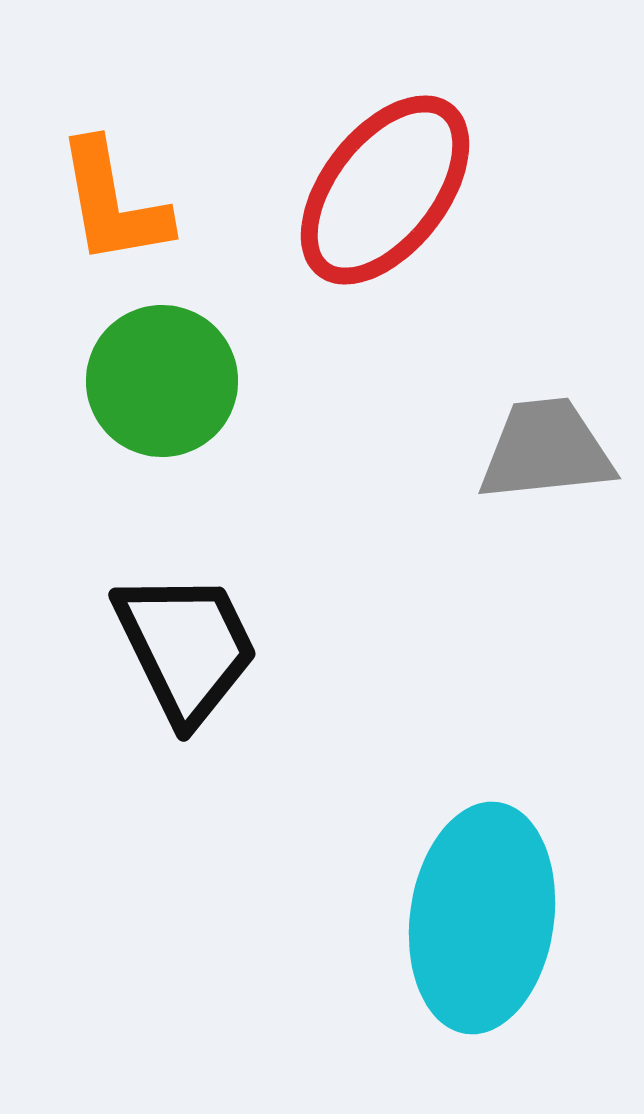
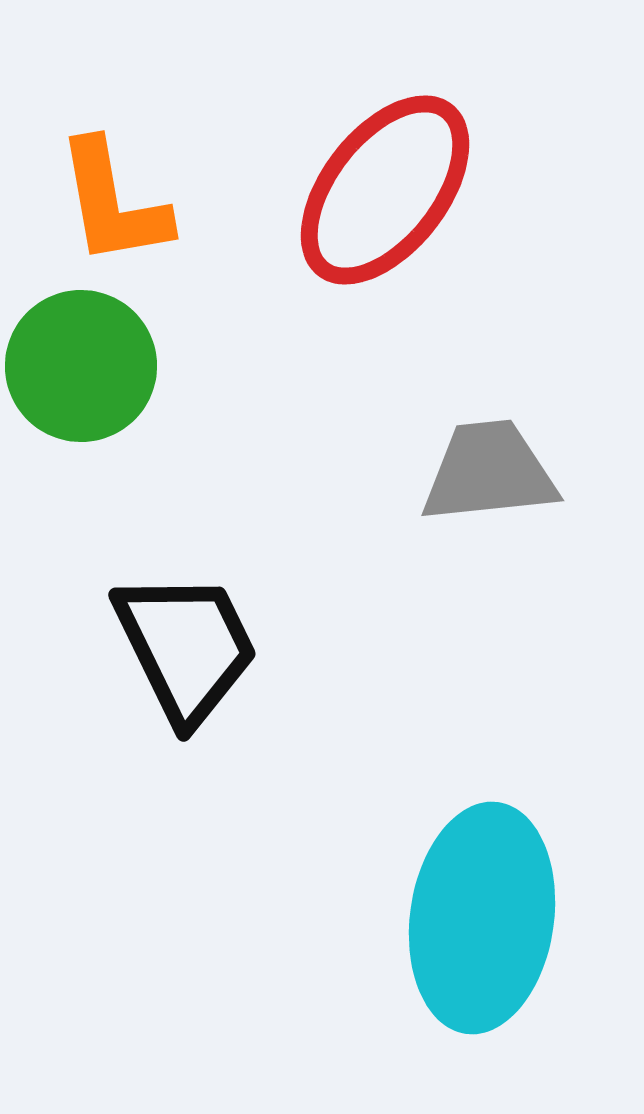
green circle: moved 81 px left, 15 px up
gray trapezoid: moved 57 px left, 22 px down
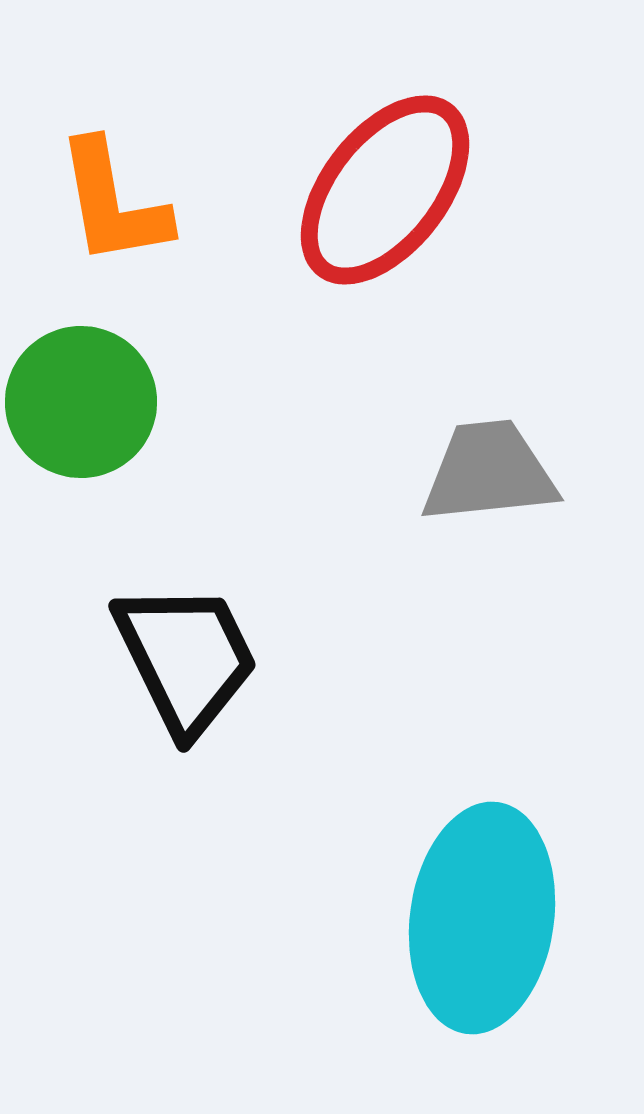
green circle: moved 36 px down
black trapezoid: moved 11 px down
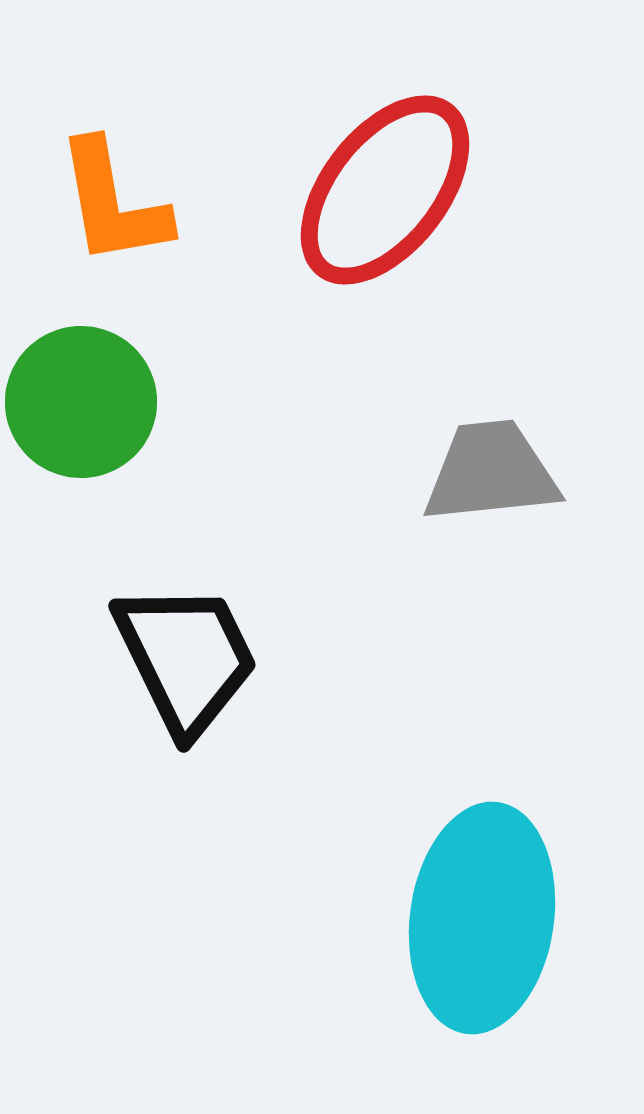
gray trapezoid: moved 2 px right
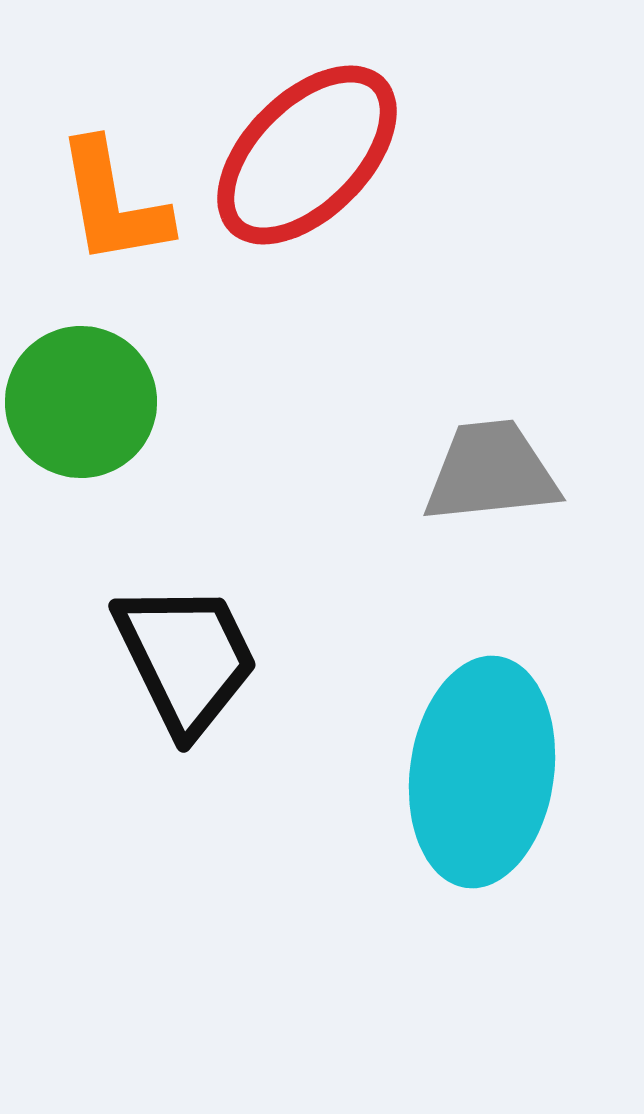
red ellipse: moved 78 px left, 35 px up; rotated 7 degrees clockwise
cyan ellipse: moved 146 px up
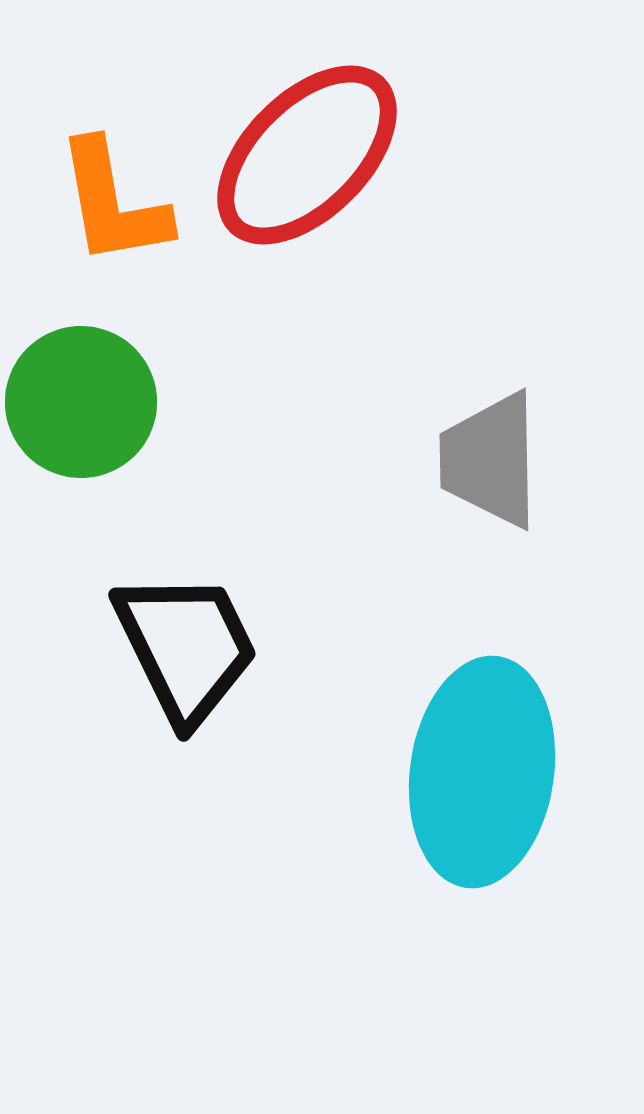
gray trapezoid: moved 1 px left, 12 px up; rotated 85 degrees counterclockwise
black trapezoid: moved 11 px up
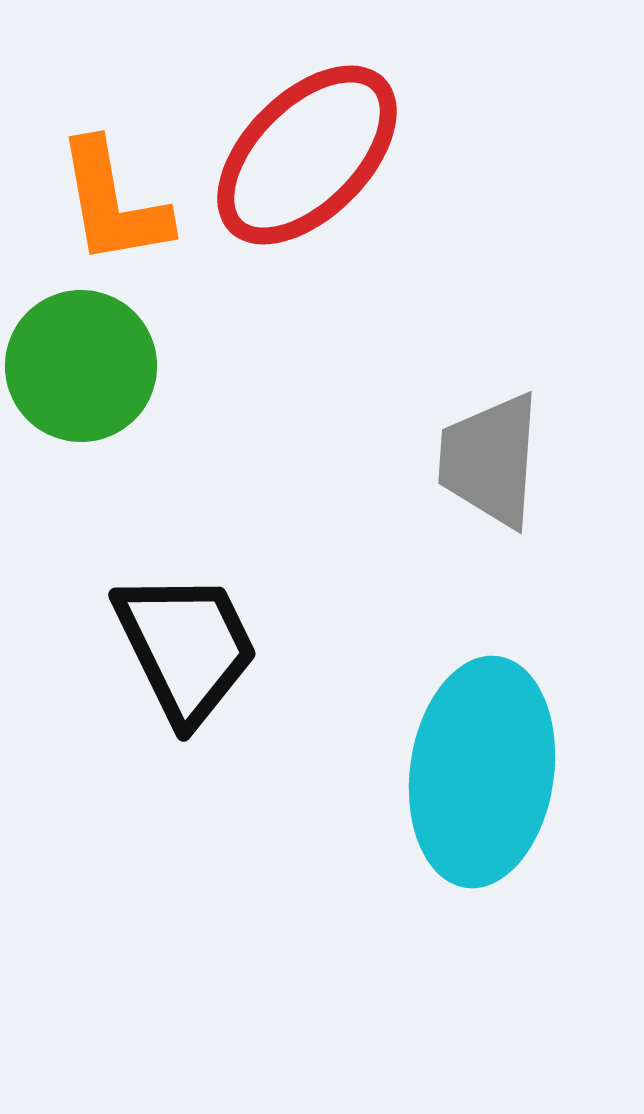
green circle: moved 36 px up
gray trapezoid: rotated 5 degrees clockwise
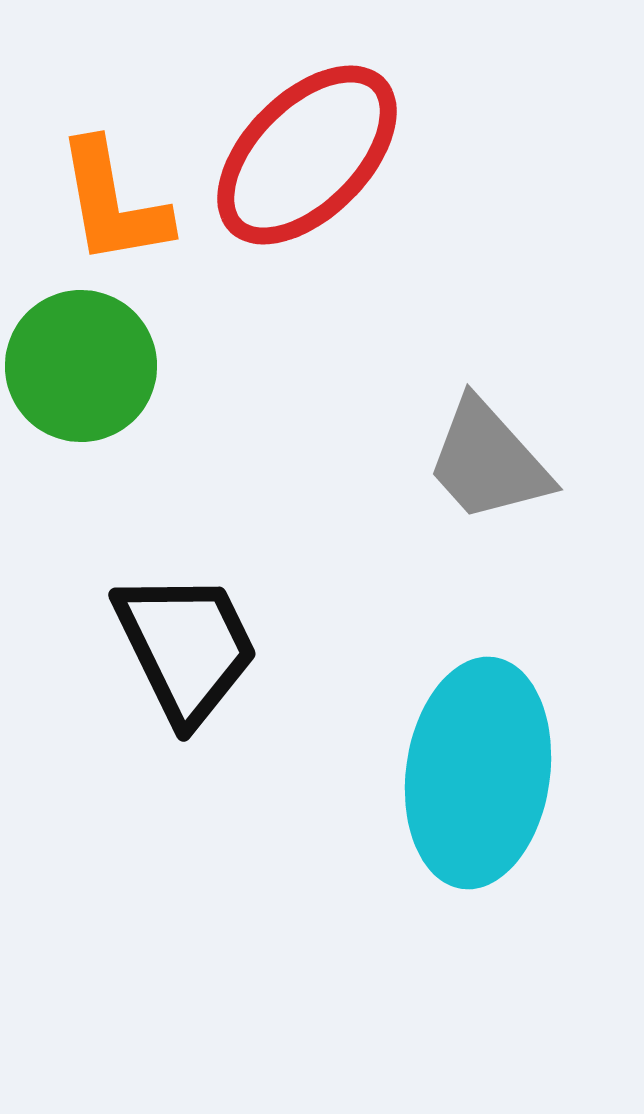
gray trapezoid: moved 2 px left, 1 px down; rotated 46 degrees counterclockwise
cyan ellipse: moved 4 px left, 1 px down
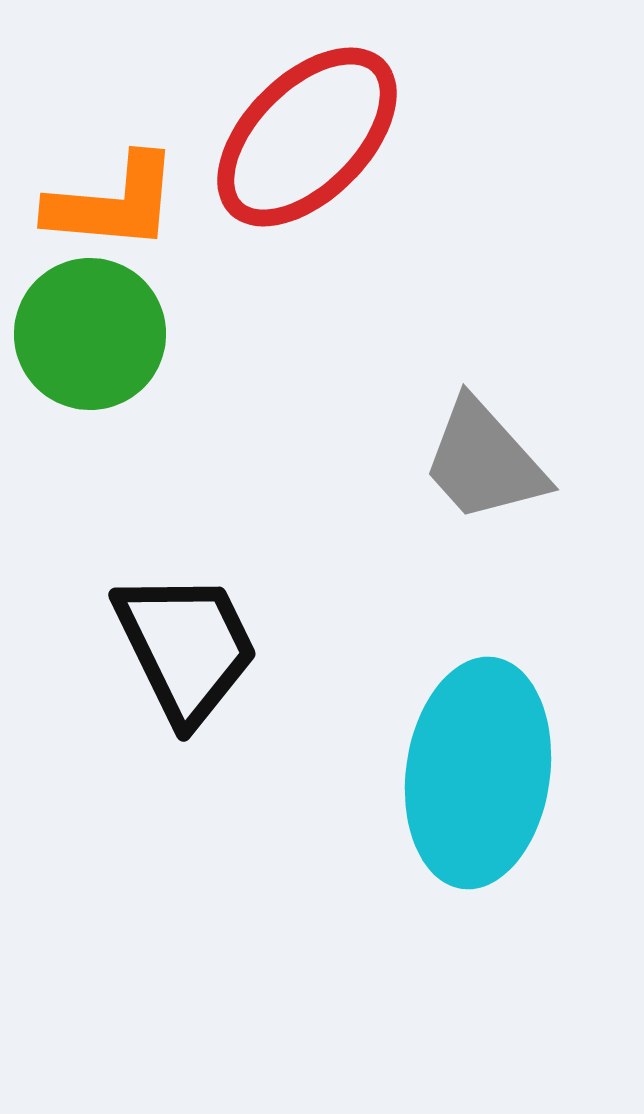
red ellipse: moved 18 px up
orange L-shape: rotated 75 degrees counterclockwise
green circle: moved 9 px right, 32 px up
gray trapezoid: moved 4 px left
